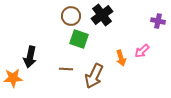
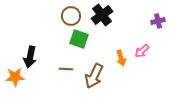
purple cross: rotated 24 degrees counterclockwise
orange star: moved 2 px right, 1 px up
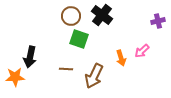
black cross: rotated 15 degrees counterclockwise
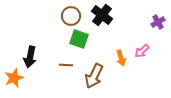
purple cross: moved 1 px down; rotated 16 degrees counterclockwise
brown line: moved 4 px up
orange star: moved 1 px left, 1 px down; rotated 18 degrees counterclockwise
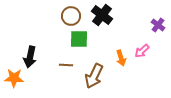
purple cross: moved 3 px down; rotated 24 degrees counterclockwise
green square: rotated 18 degrees counterclockwise
orange star: rotated 24 degrees clockwise
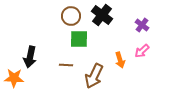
purple cross: moved 16 px left
orange arrow: moved 1 px left, 2 px down
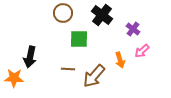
brown circle: moved 8 px left, 3 px up
purple cross: moved 9 px left, 4 px down
brown line: moved 2 px right, 4 px down
brown arrow: rotated 15 degrees clockwise
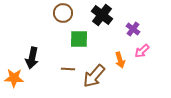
black arrow: moved 2 px right, 1 px down
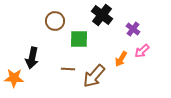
brown circle: moved 8 px left, 8 px down
orange arrow: moved 1 px right, 1 px up; rotated 49 degrees clockwise
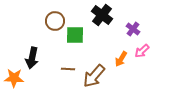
green square: moved 4 px left, 4 px up
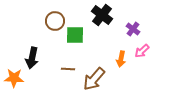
orange arrow: rotated 21 degrees counterclockwise
brown arrow: moved 3 px down
